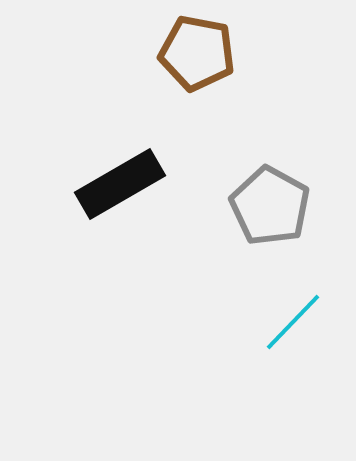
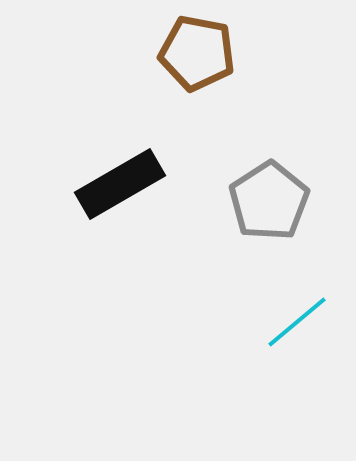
gray pentagon: moved 1 px left, 5 px up; rotated 10 degrees clockwise
cyan line: moved 4 px right; rotated 6 degrees clockwise
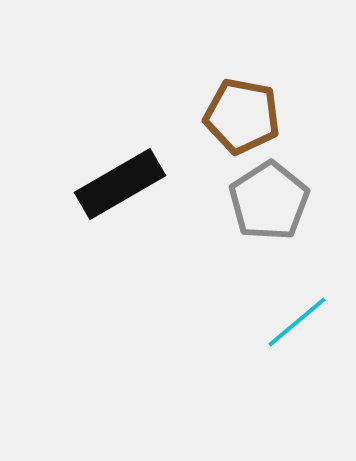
brown pentagon: moved 45 px right, 63 px down
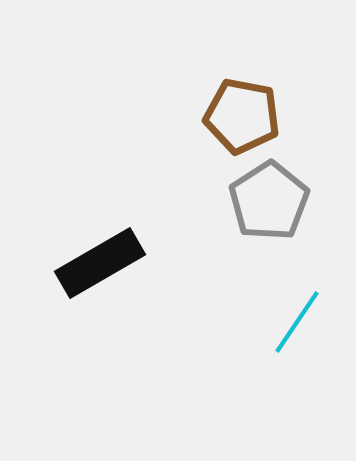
black rectangle: moved 20 px left, 79 px down
cyan line: rotated 16 degrees counterclockwise
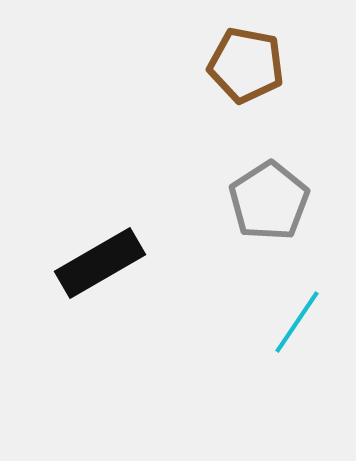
brown pentagon: moved 4 px right, 51 px up
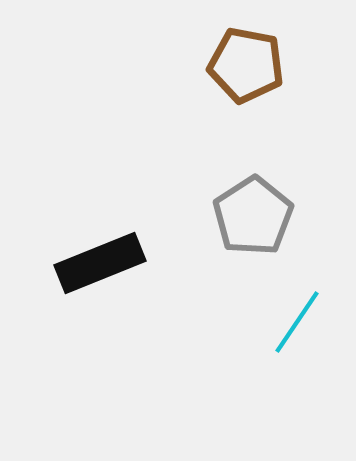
gray pentagon: moved 16 px left, 15 px down
black rectangle: rotated 8 degrees clockwise
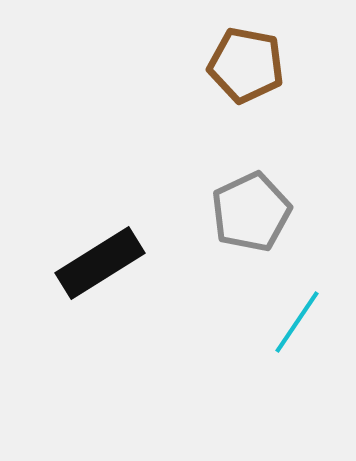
gray pentagon: moved 2 px left, 4 px up; rotated 8 degrees clockwise
black rectangle: rotated 10 degrees counterclockwise
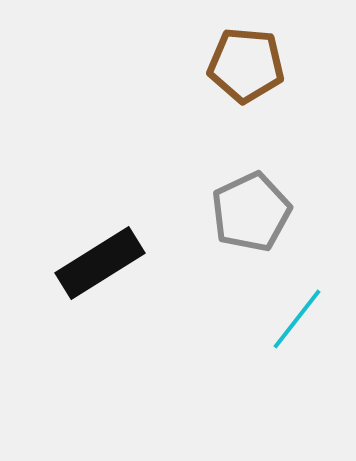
brown pentagon: rotated 6 degrees counterclockwise
cyan line: moved 3 px up; rotated 4 degrees clockwise
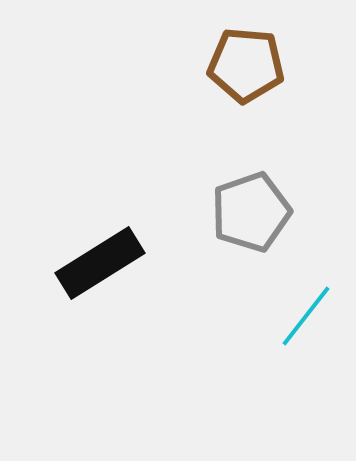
gray pentagon: rotated 6 degrees clockwise
cyan line: moved 9 px right, 3 px up
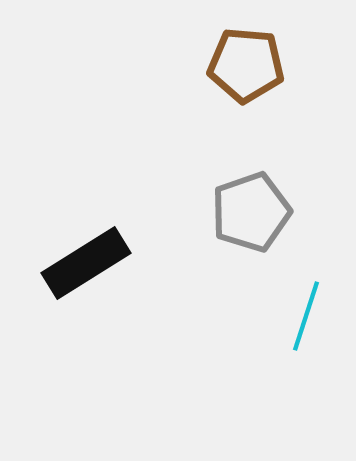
black rectangle: moved 14 px left
cyan line: rotated 20 degrees counterclockwise
